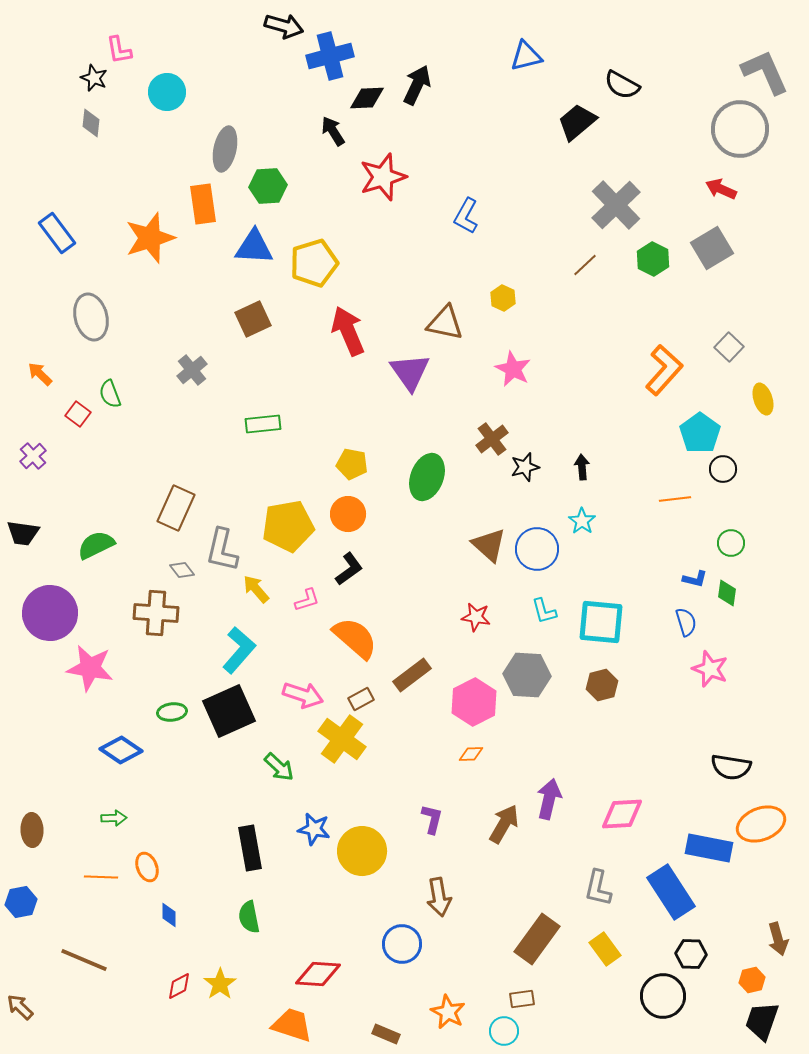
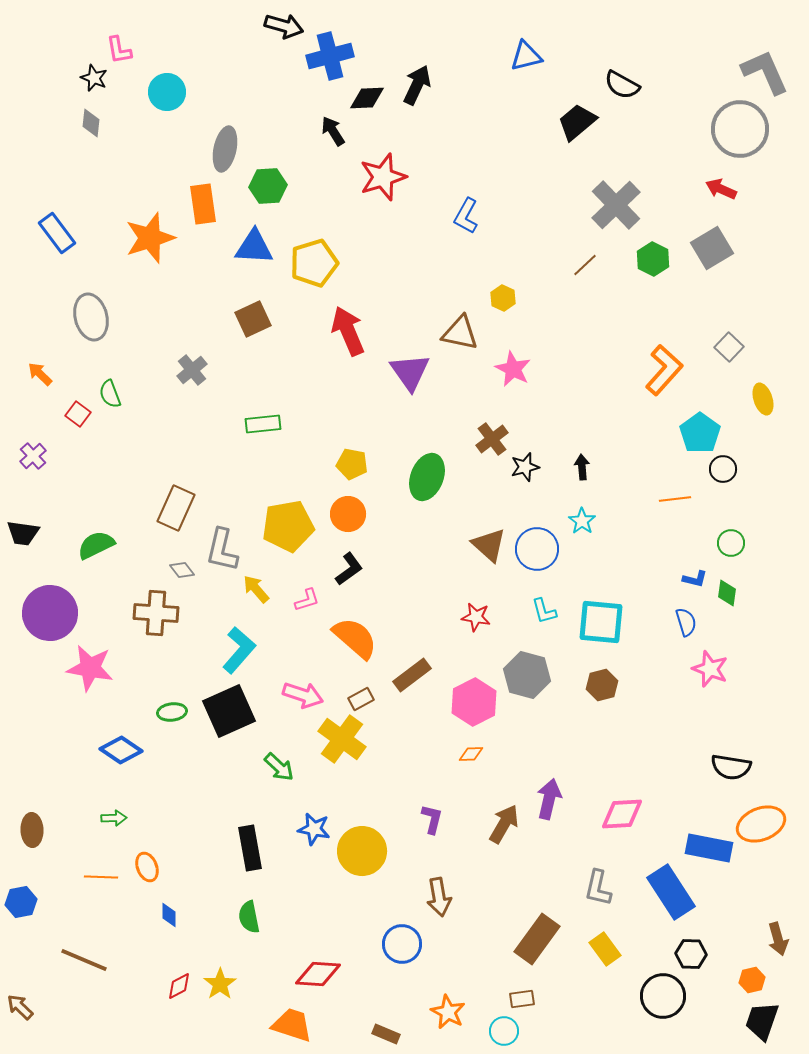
brown triangle at (445, 323): moved 15 px right, 10 px down
gray hexagon at (527, 675): rotated 12 degrees clockwise
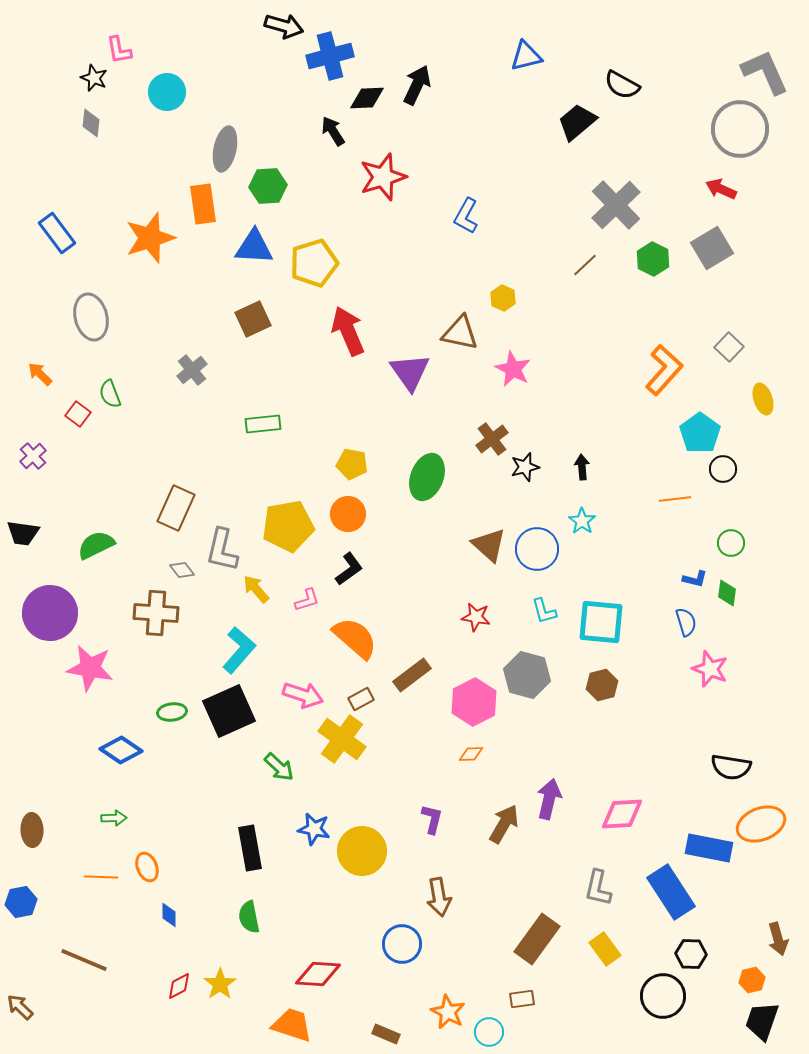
cyan circle at (504, 1031): moved 15 px left, 1 px down
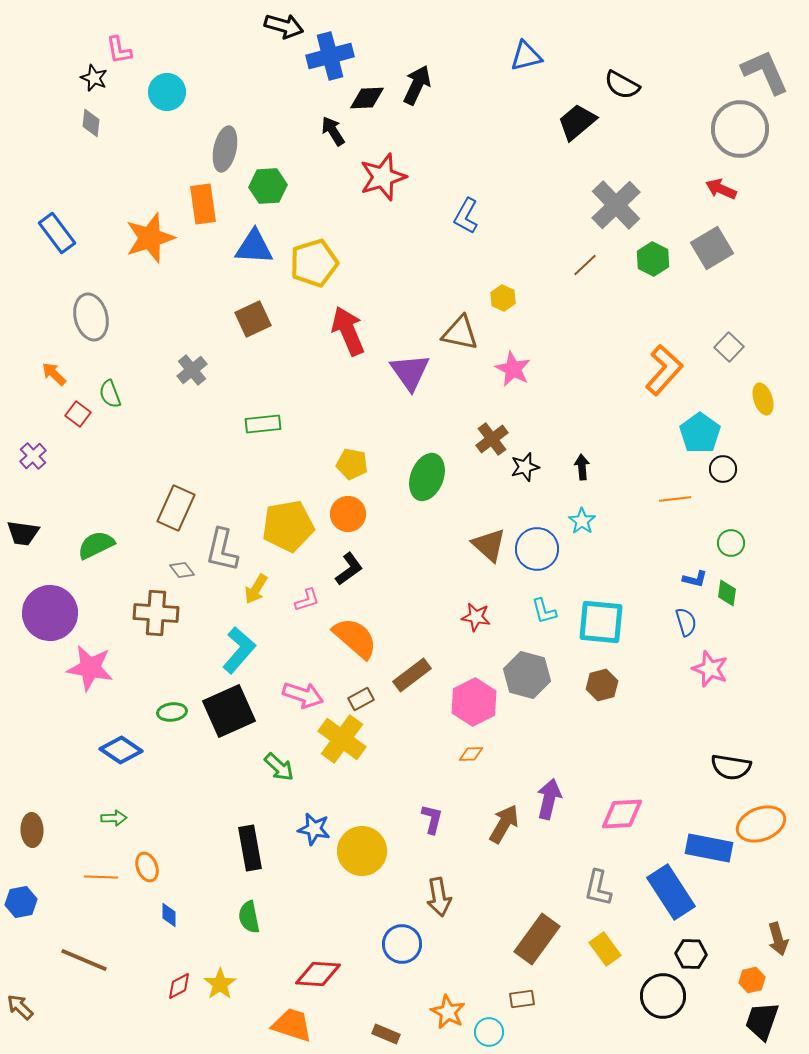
orange arrow at (40, 374): moved 14 px right
yellow arrow at (256, 589): rotated 108 degrees counterclockwise
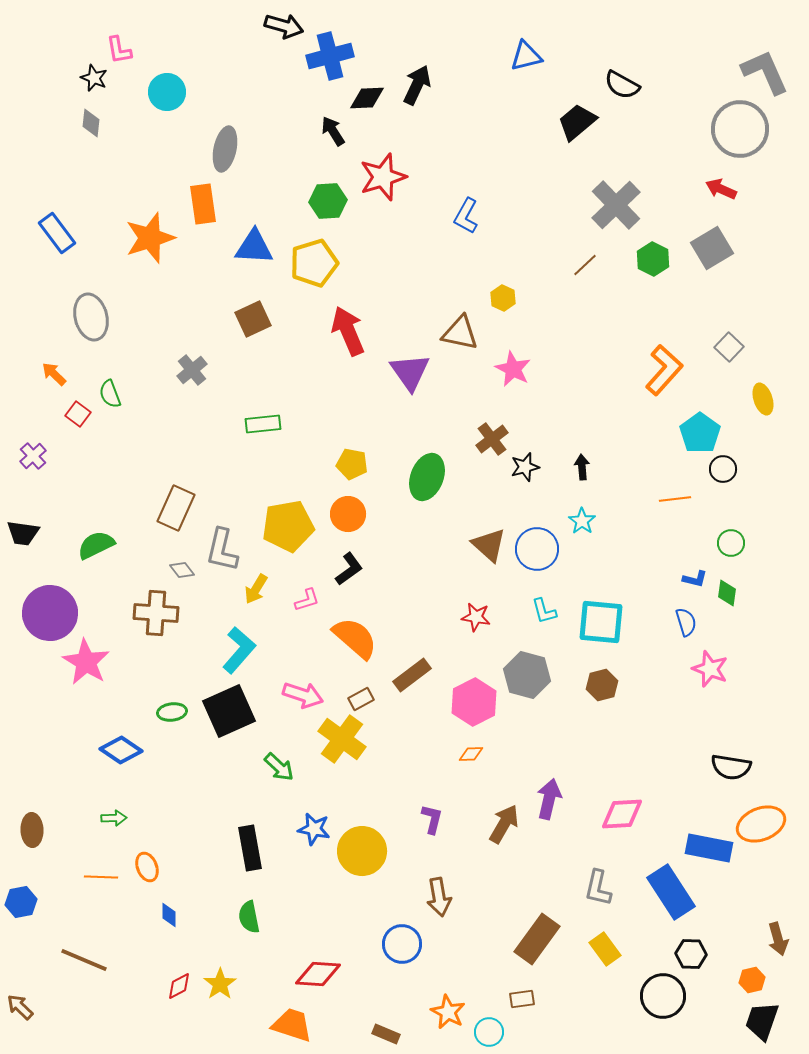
green hexagon at (268, 186): moved 60 px right, 15 px down
pink star at (90, 668): moved 4 px left, 6 px up; rotated 21 degrees clockwise
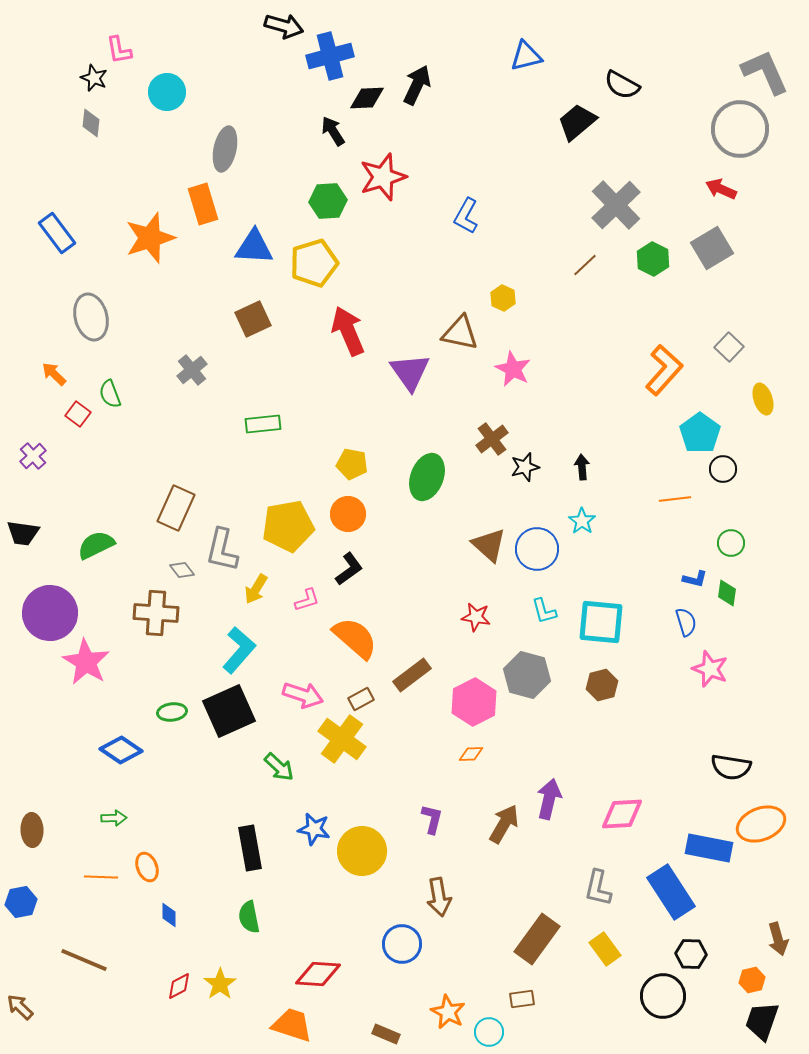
orange rectangle at (203, 204): rotated 9 degrees counterclockwise
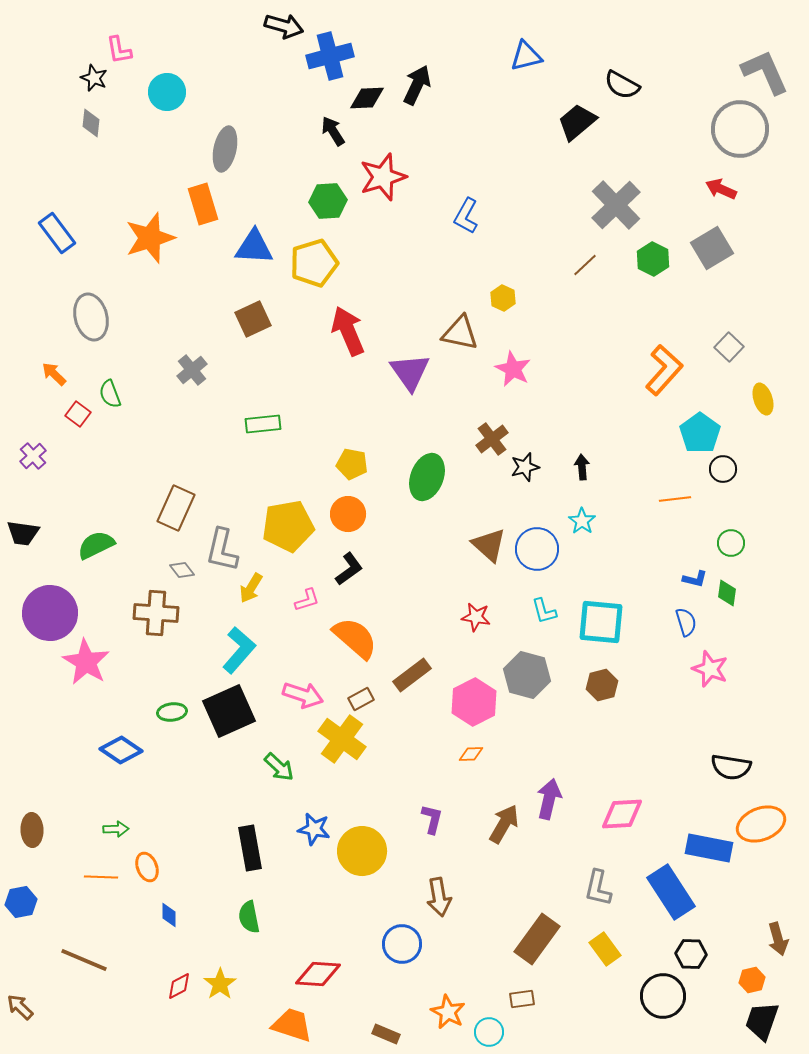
yellow arrow at (256, 589): moved 5 px left, 1 px up
green arrow at (114, 818): moved 2 px right, 11 px down
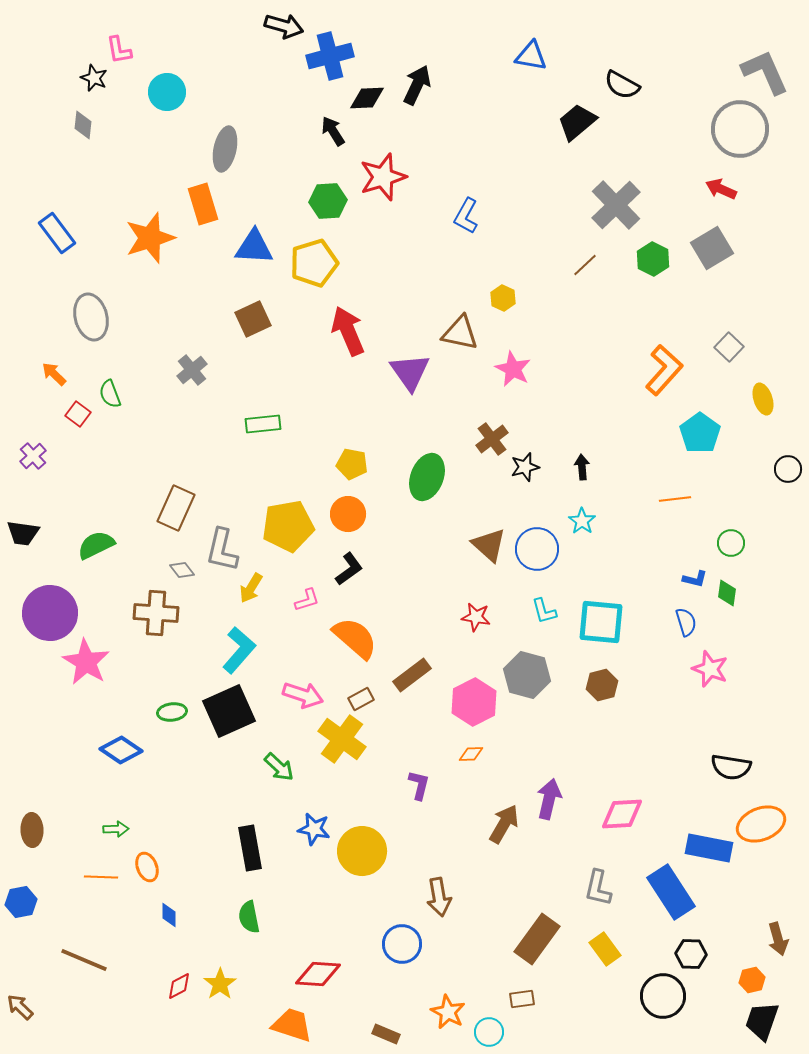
blue triangle at (526, 56): moved 5 px right; rotated 24 degrees clockwise
gray diamond at (91, 123): moved 8 px left, 2 px down
black circle at (723, 469): moved 65 px right
purple L-shape at (432, 819): moved 13 px left, 34 px up
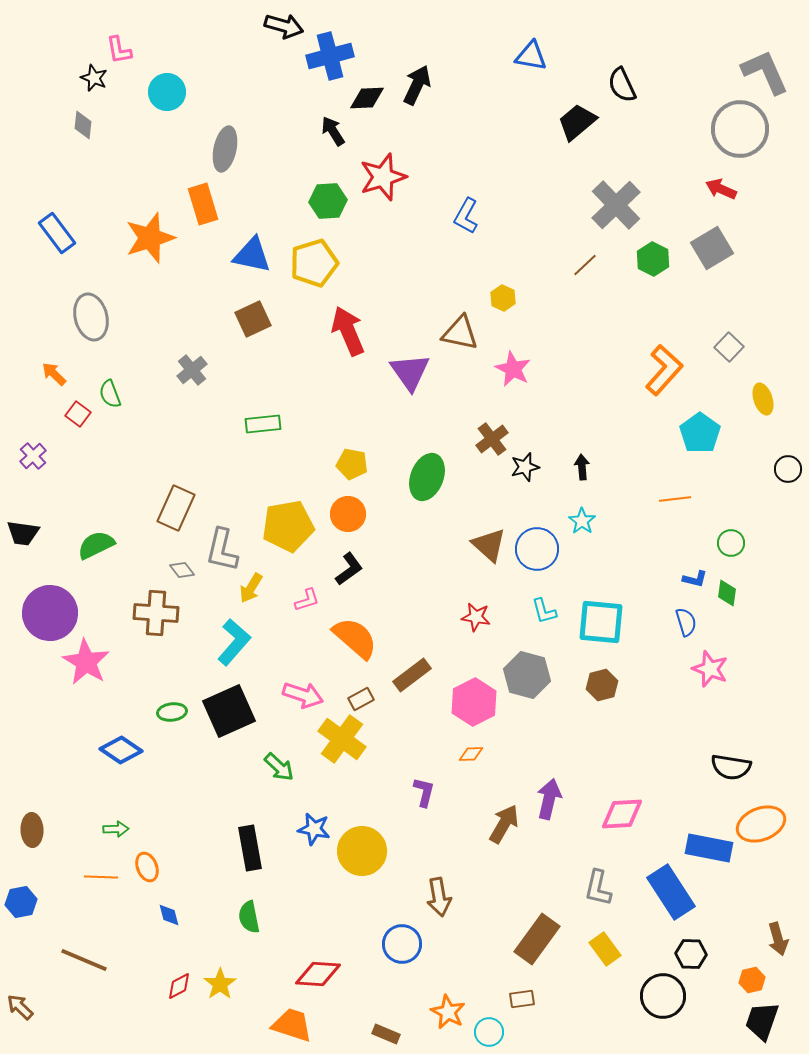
black semicircle at (622, 85): rotated 36 degrees clockwise
blue triangle at (254, 247): moved 2 px left, 8 px down; rotated 9 degrees clockwise
cyan L-shape at (239, 650): moved 5 px left, 8 px up
purple L-shape at (419, 785): moved 5 px right, 7 px down
blue diamond at (169, 915): rotated 15 degrees counterclockwise
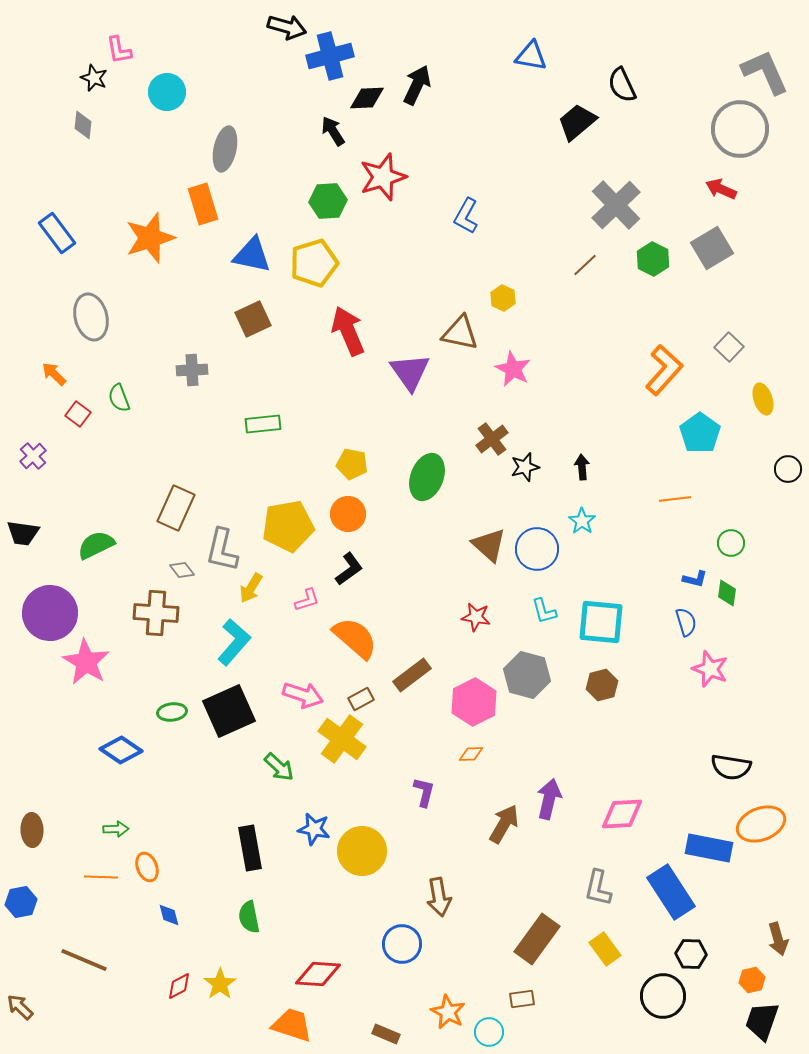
black arrow at (284, 26): moved 3 px right, 1 px down
gray cross at (192, 370): rotated 36 degrees clockwise
green semicircle at (110, 394): moved 9 px right, 4 px down
